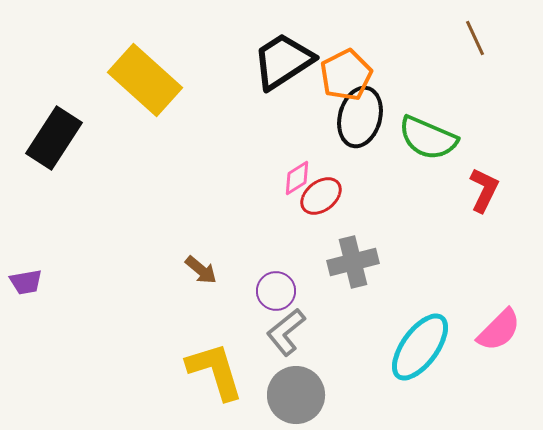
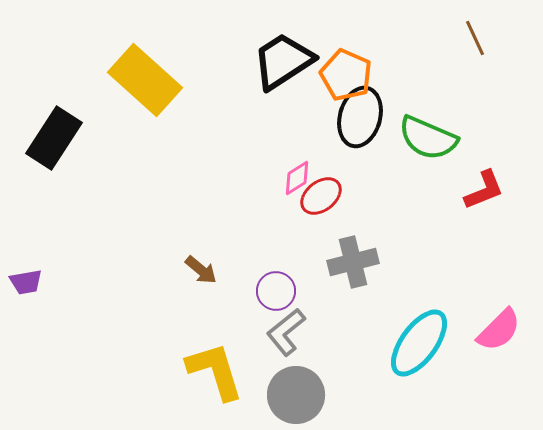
orange pentagon: rotated 21 degrees counterclockwise
red L-shape: rotated 42 degrees clockwise
cyan ellipse: moved 1 px left, 4 px up
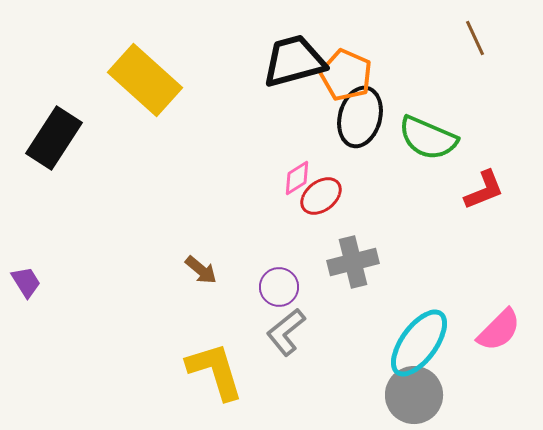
black trapezoid: moved 11 px right; rotated 18 degrees clockwise
purple trapezoid: rotated 112 degrees counterclockwise
purple circle: moved 3 px right, 4 px up
gray circle: moved 118 px right
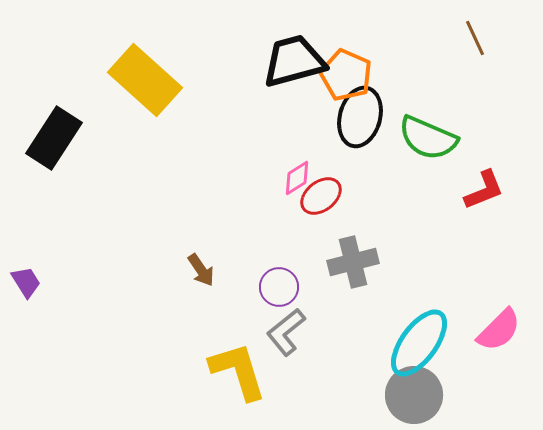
brown arrow: rotated 16 degrees clockwise
yellow L-shape: moved 23 px right
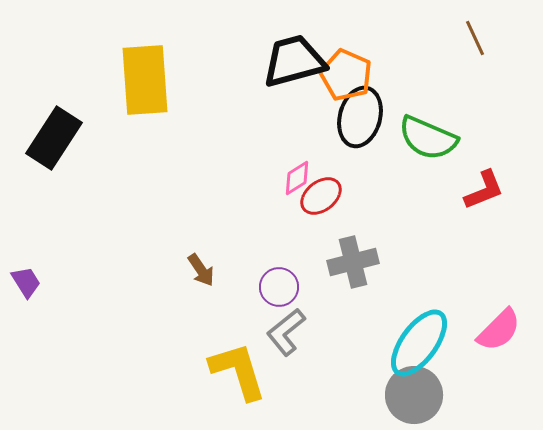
yellow rectangle: rotated 44 degrees clockwise
